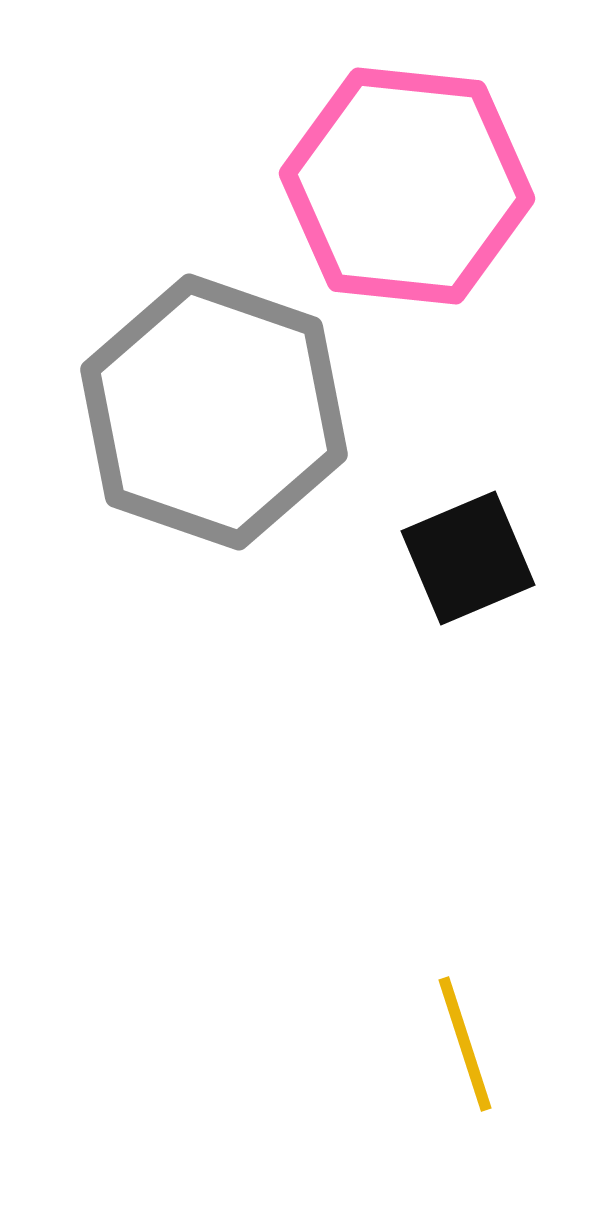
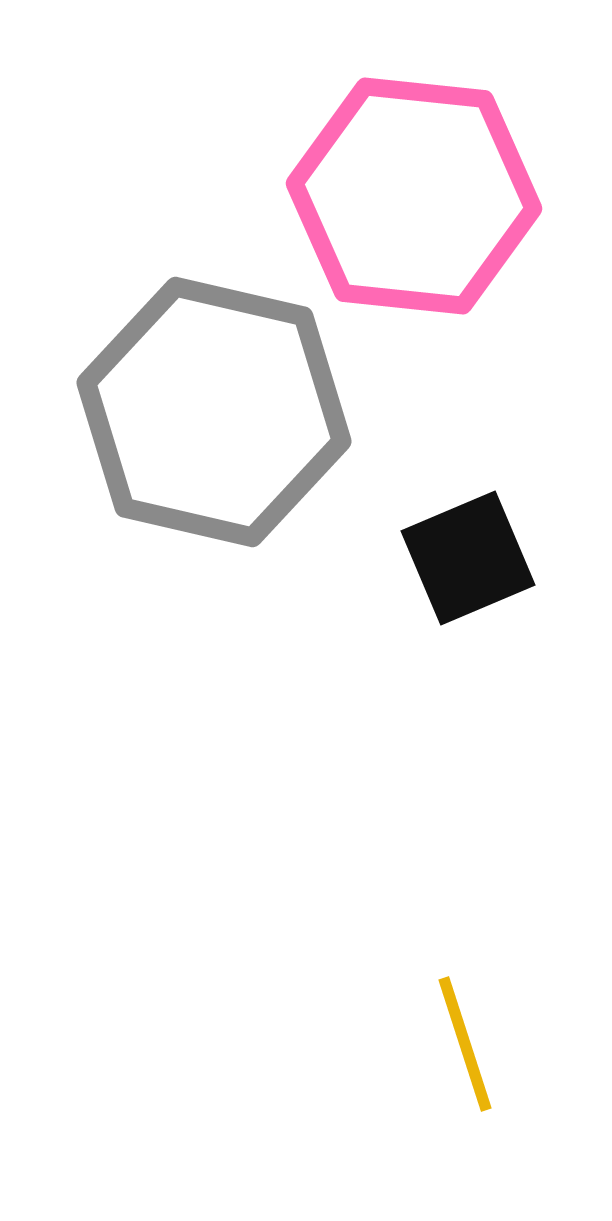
pink hexagon: moved 7 px right, 10 px down
gray hexagon: rotated 6 degrees counterclockwise
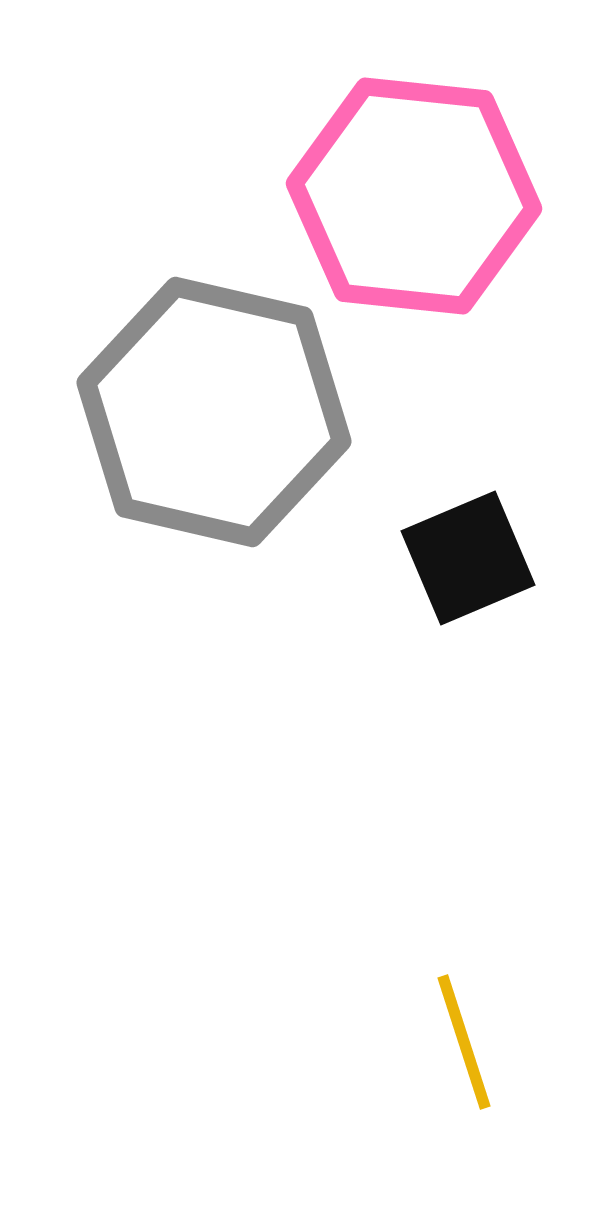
yellow line: moved 1 px left, 2 px up
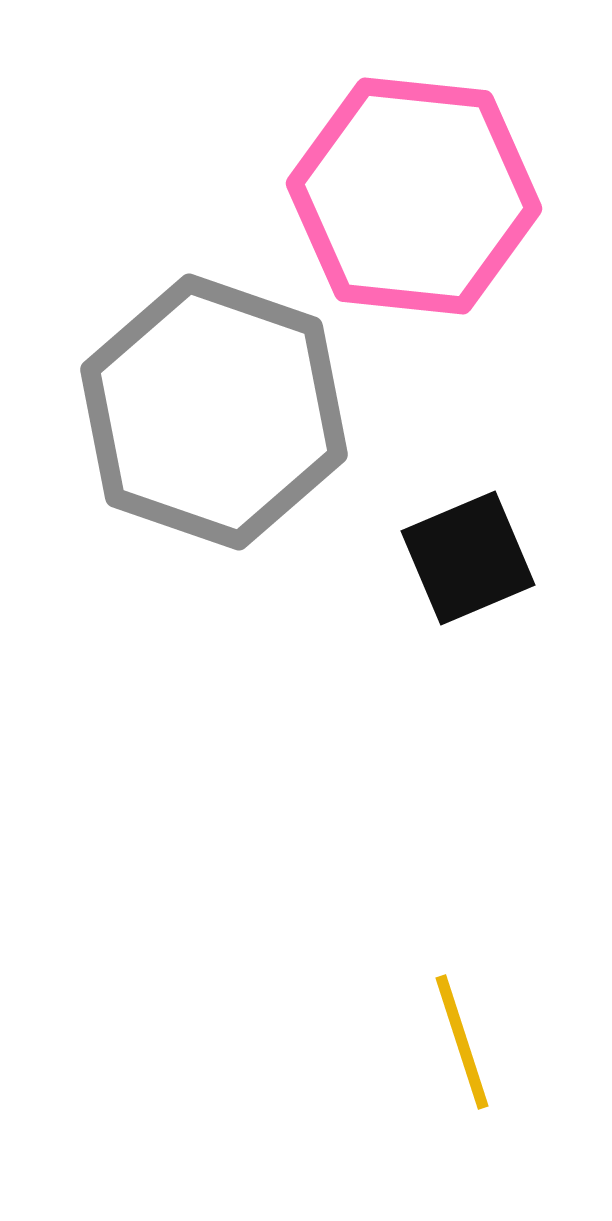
gray hexagon: rotated 6 degrees clockwise
yellow line: moved 2 px left
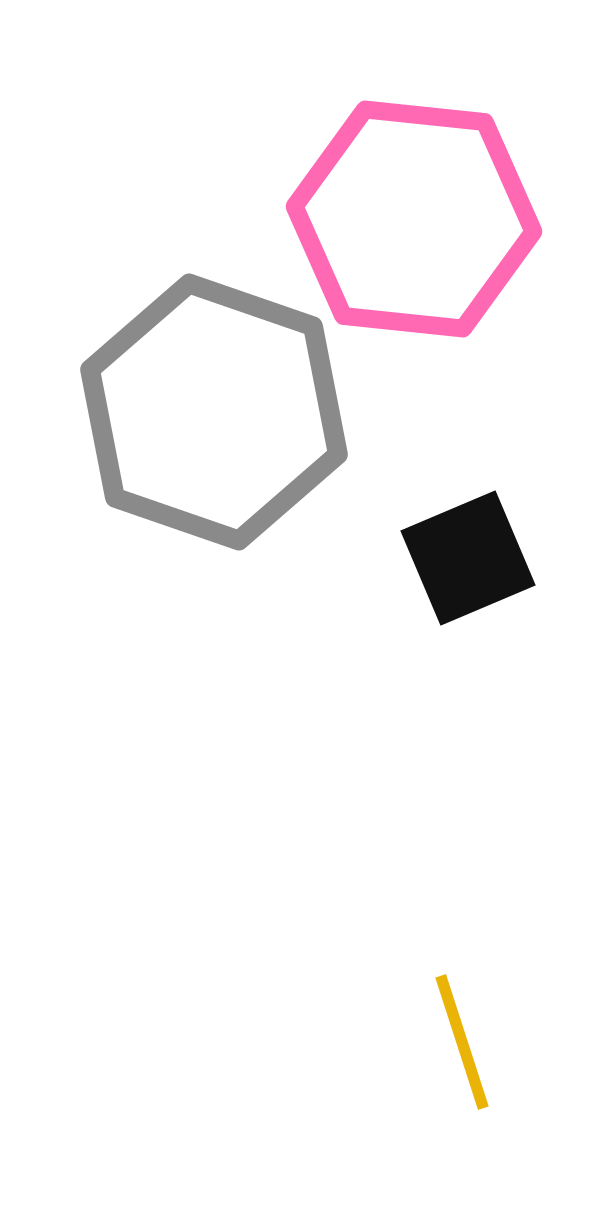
pink hexagon: moved 23 px down
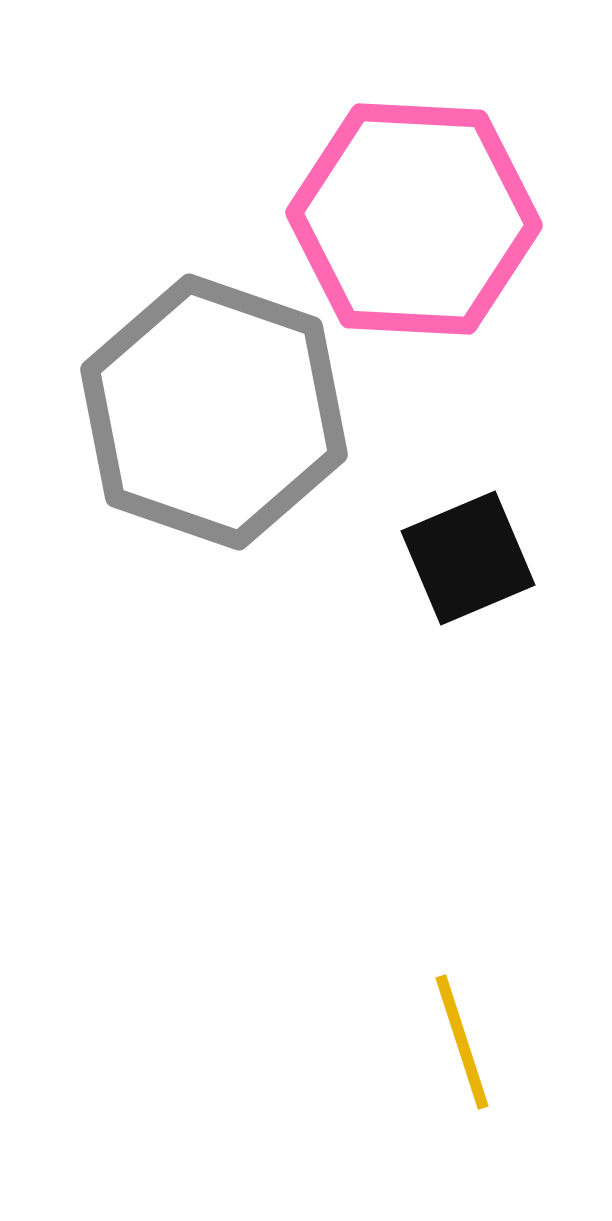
pink hexagon: rotated 3 degrees counterclockwise
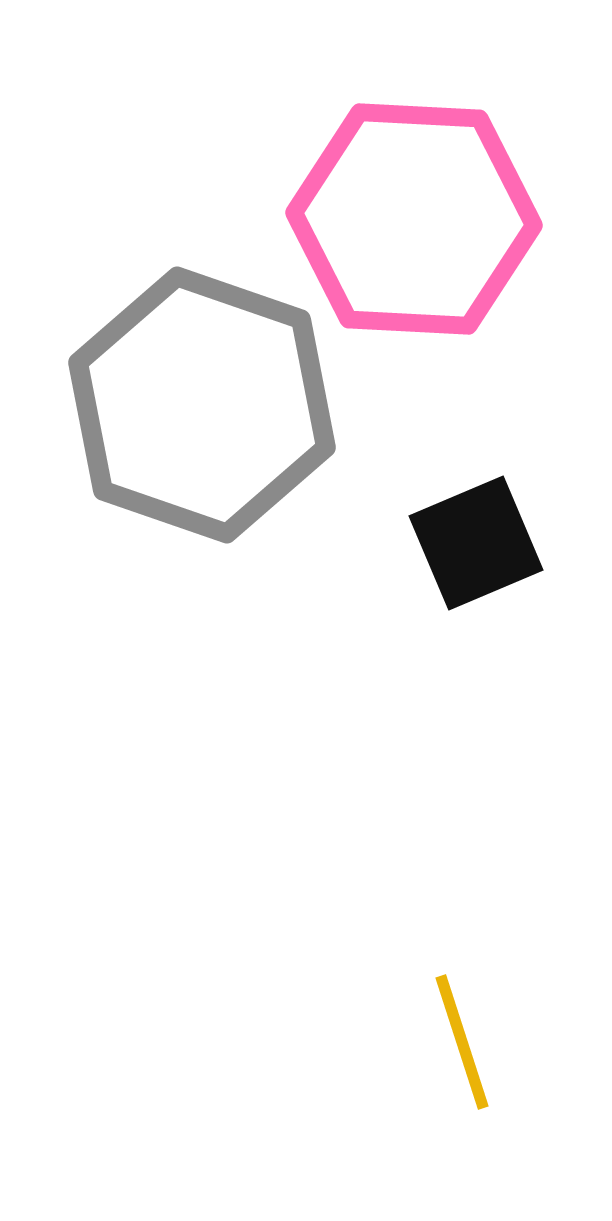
gray hexagon: moved 12 px left, 7 px up
black square: moved 8 px right, 15 px up
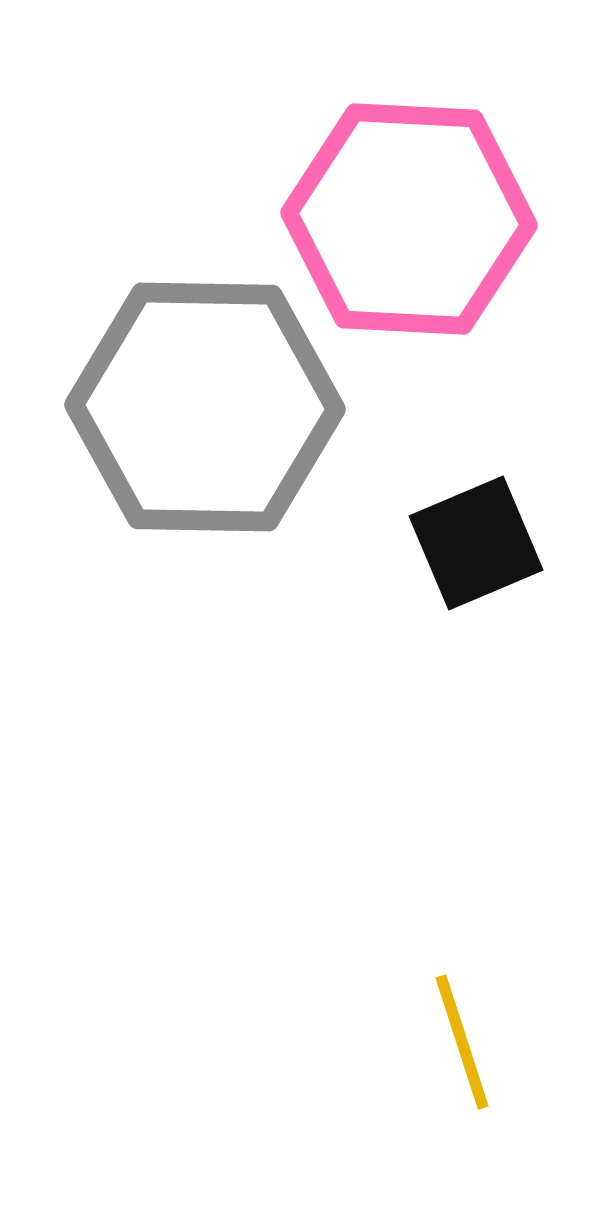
pink hexagon: moved 5 px left
gray hexagon: moved 3 px right, 2 px down; rotated 18 degrees counterclockwise
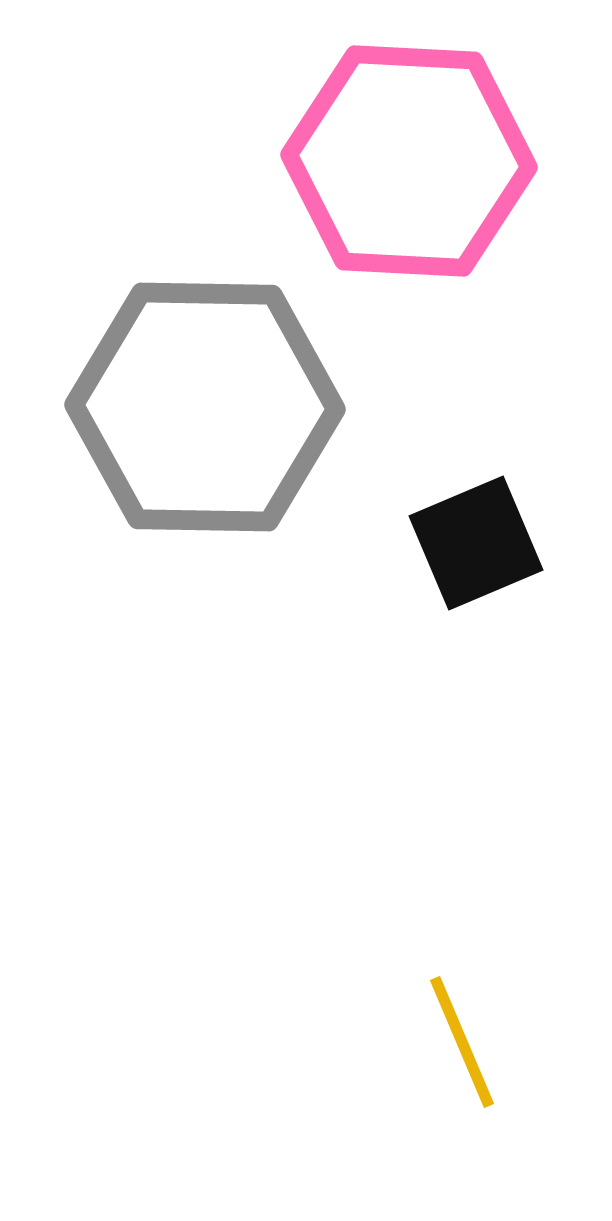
pink hexagon: moved 58 px up
yellow line: rotated 5 degrees counterclockwise
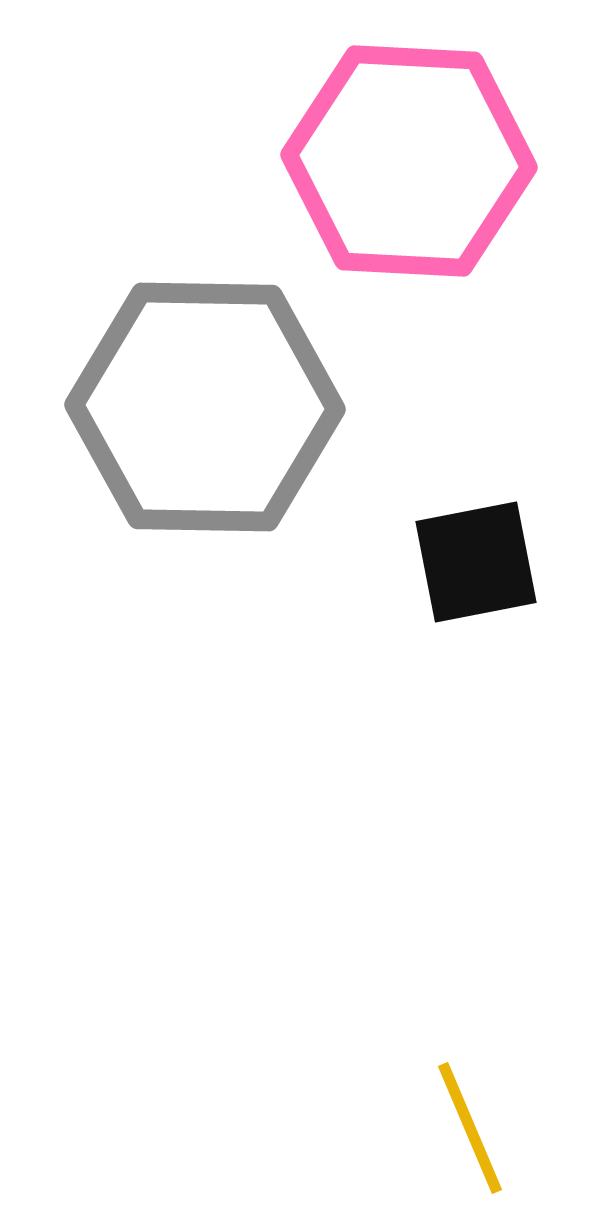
black square: moved 19 px down; rotated 12 degrees clockwise
yellow line: moved 8 px right, 86 px down
